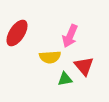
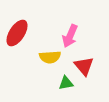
green triangle: moved 1 px right, 4 px down
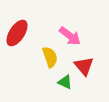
pink arrow: rotated 75 degrees counterclockwise
yellow semicircle: rotated 105 degrees counterclockwise
green triangle: moved 1 px left, 1 px up; rotated 35 degrees clockwise
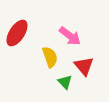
green triangle: rotated 21 degrees clockwise
